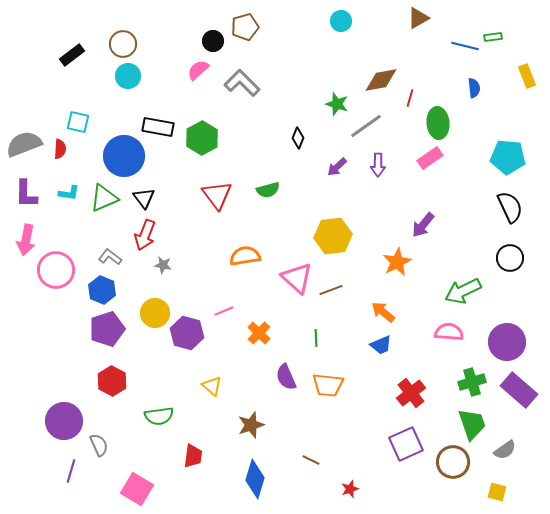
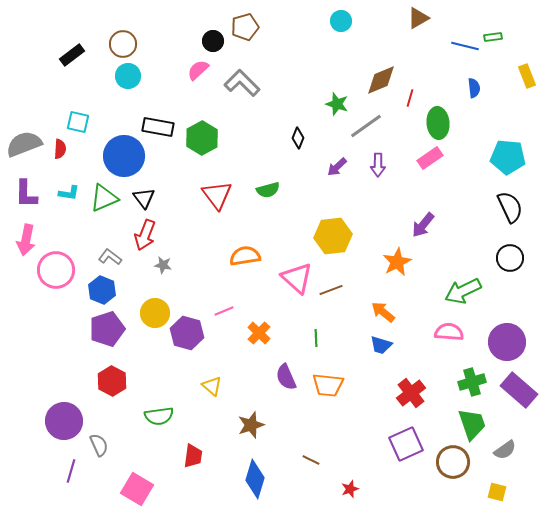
brown diamond at (381, 80): rotated 12 degrees counterclockwise
blue trapezoid at (381, 345): rotated 40 degrees clockwise
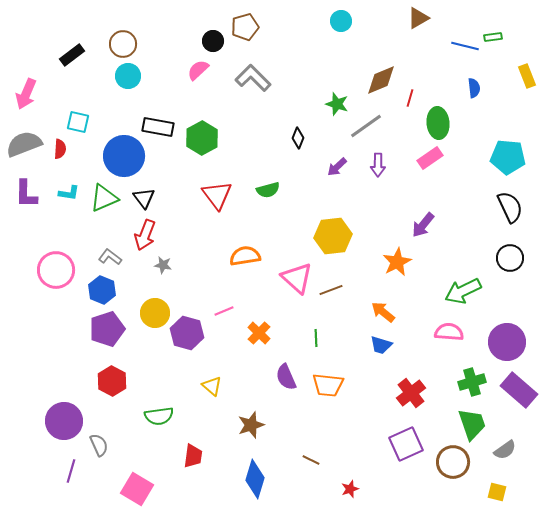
gray L-shape at (242, 83): moved 11 px right, 5 px up
pink arrow at (26, 240): moved 146 px up; rotated 12 degrees clockwise
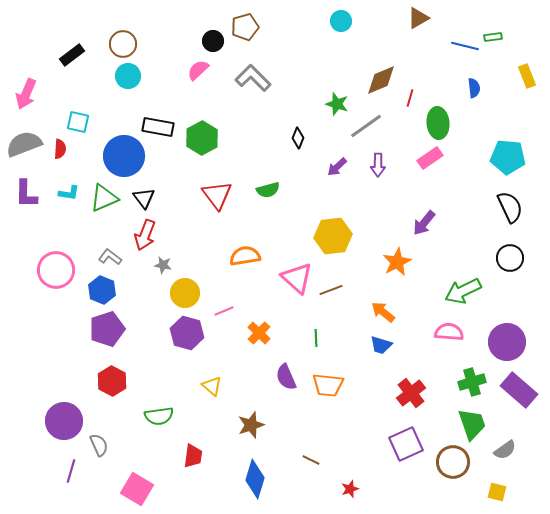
purple arrow at (423, 225): moved 1 px right, 2 px up
yellow circle at (155, 313): moved 30 px right, 20 px up
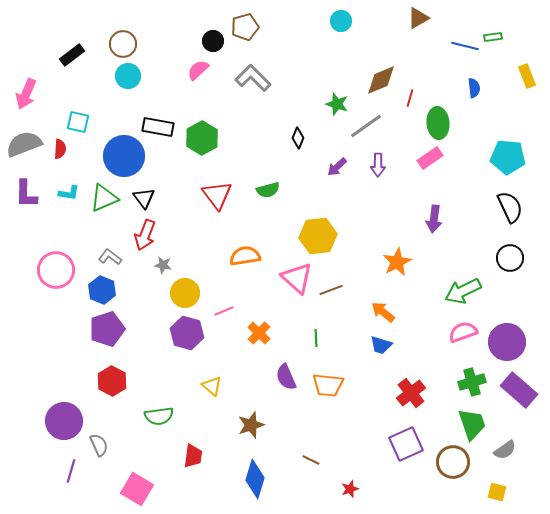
purple arrow at (424, 223): moved 10 px right, 4 px up; rotated 32 degrees counterclockwise
yellow hexagon at (333, 236): moved 15 px left
pink semicircle at (449, 332): moved 14 px right; rotated 24 degrees counterclockwise
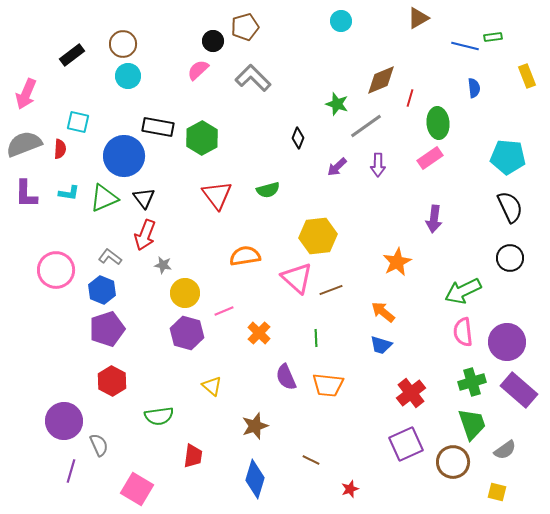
pink semicircle at (463, 332): rotated 76 degrees counterclockwise
brown star at (251, 425): moved 4 px right, 1 px down
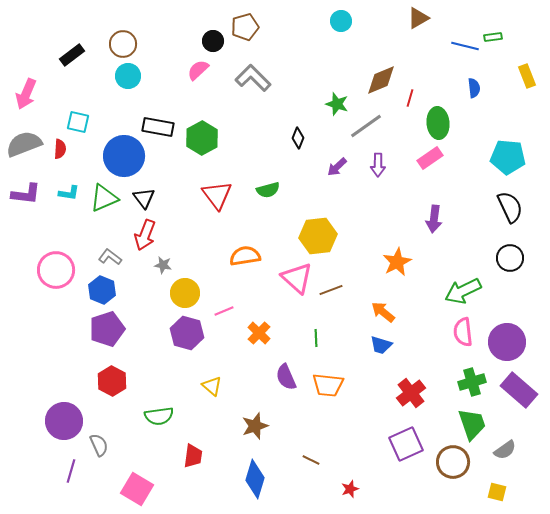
purple L-shape at (26, 194): rotated 84 degrees counterclockwise
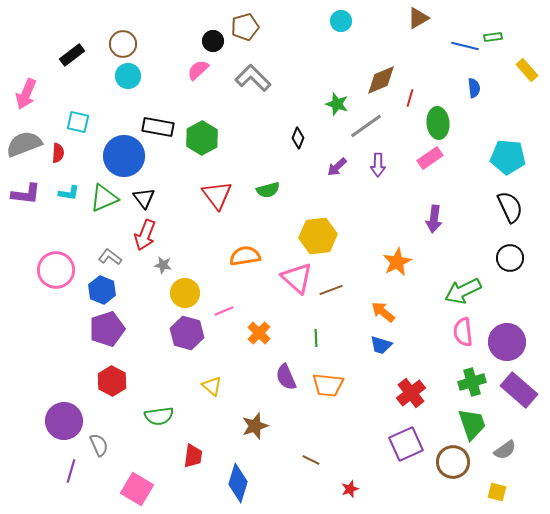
yellow rectangle at (527, 76): moved 6 px up; rotated 20 degrees counterclockwise
red semicircle at (60, 149): moved 2 px left, 4 px down
blue diamond at (255, 479): moved 17 px left, 4 px down
